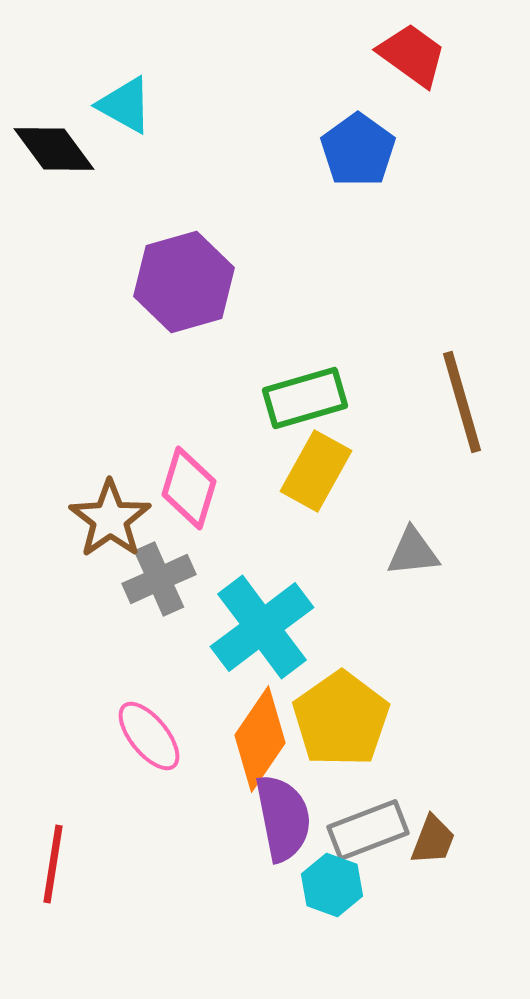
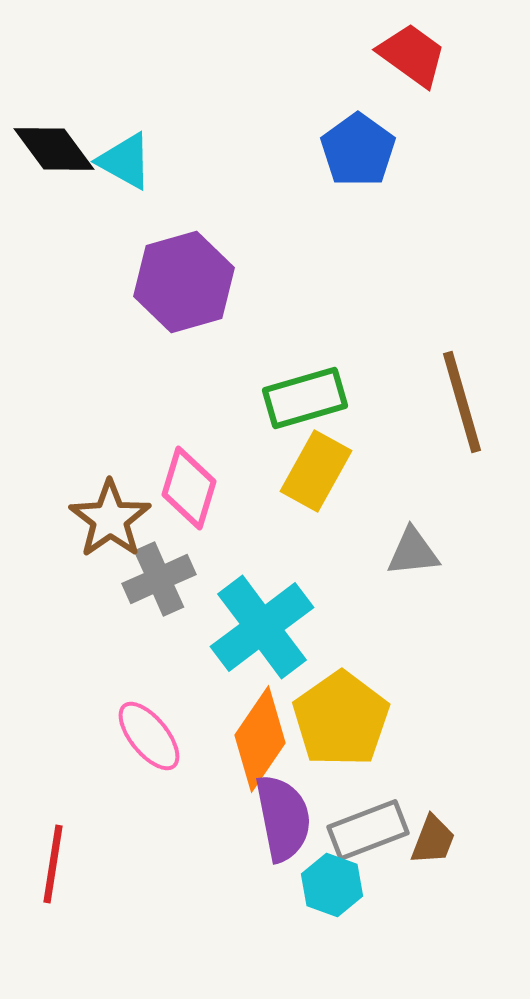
cyan triangle: moved 56 px down
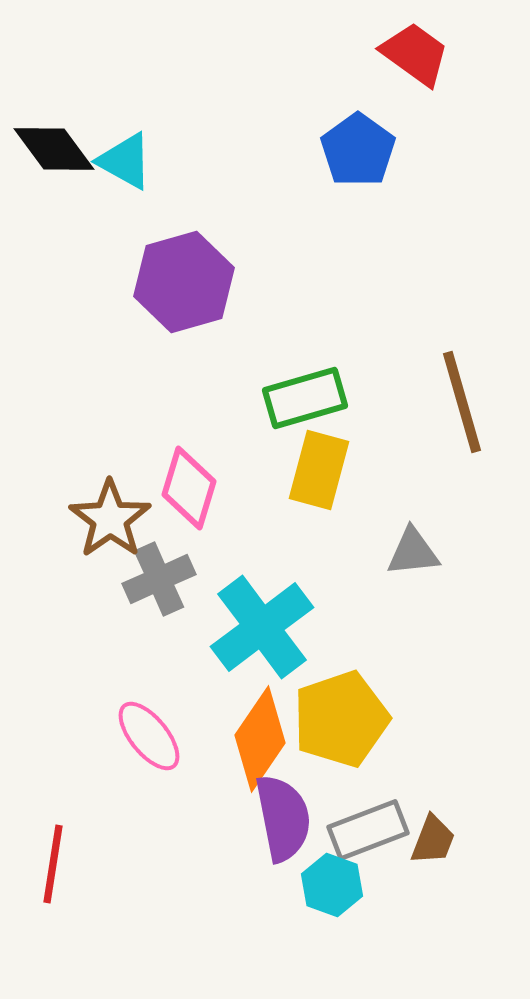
red trapezoid: moved 3 px right, 1 px up
yellow rectangle: moved 3 px right, 1 px up; rotated 14 degrees counterclockwise
yellow pentagon: rotated 16 degrees clockwise
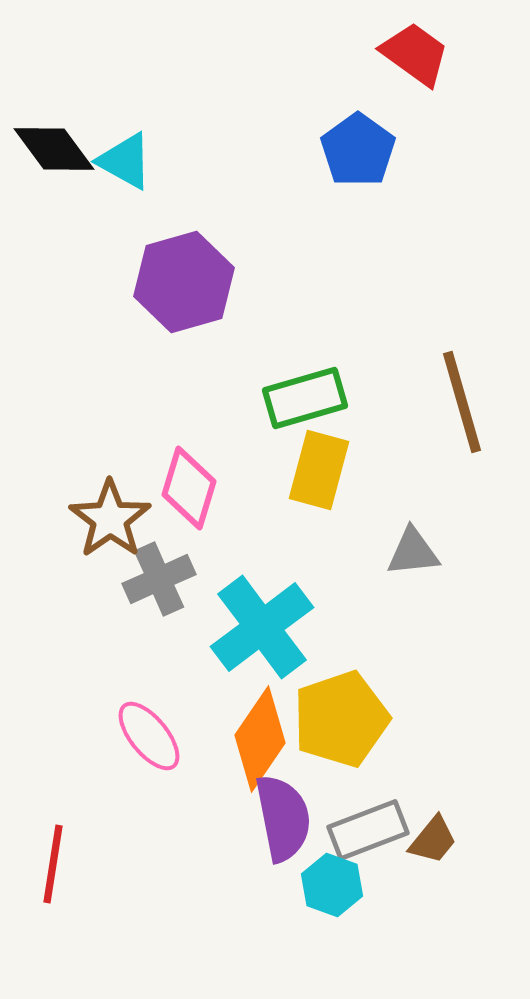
brown trapezoid: rotated 18 degrees clockwise
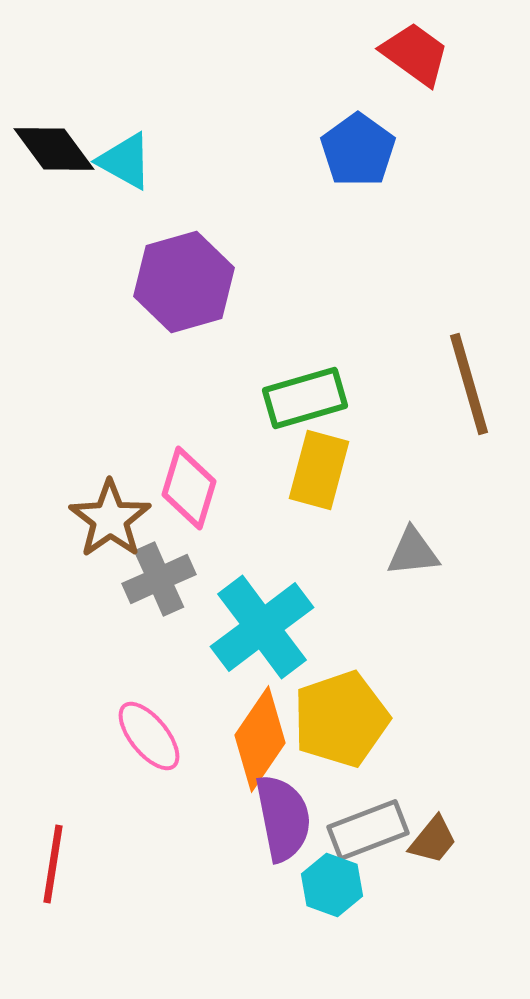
brown line: moved 7 px right, 18 px up
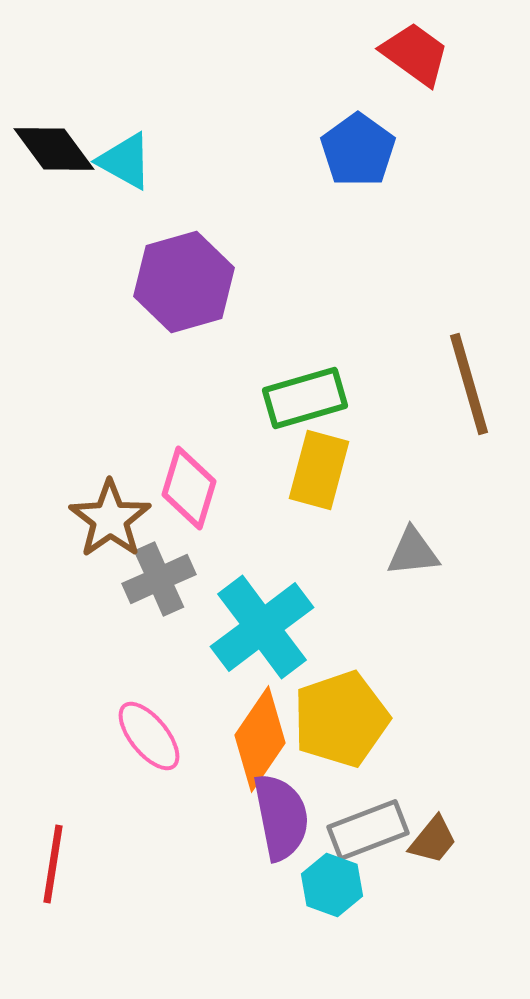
purple semicircle: moved 2 px left, 1 px up
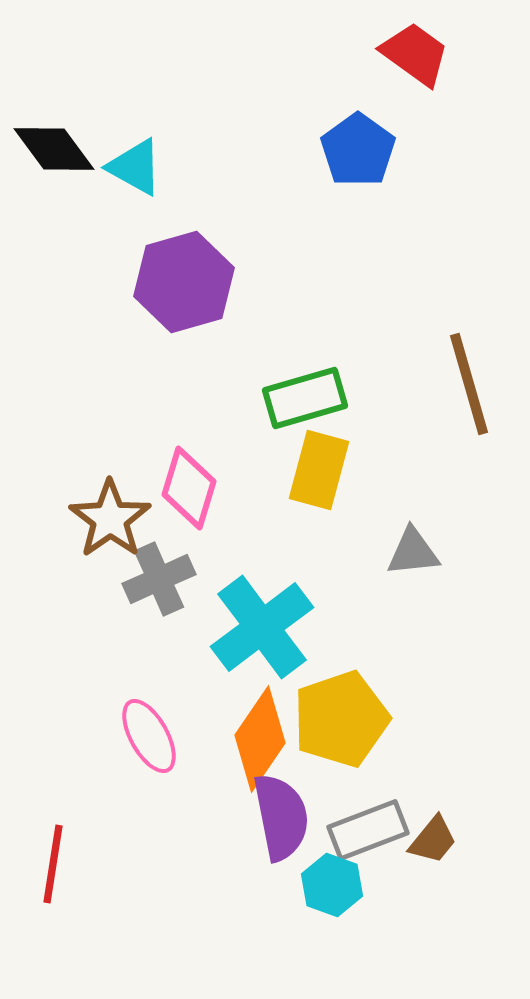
cyan triangle: moved 10 px right, 6 px down
pink ellipse: rotated 10 degrees clockwise
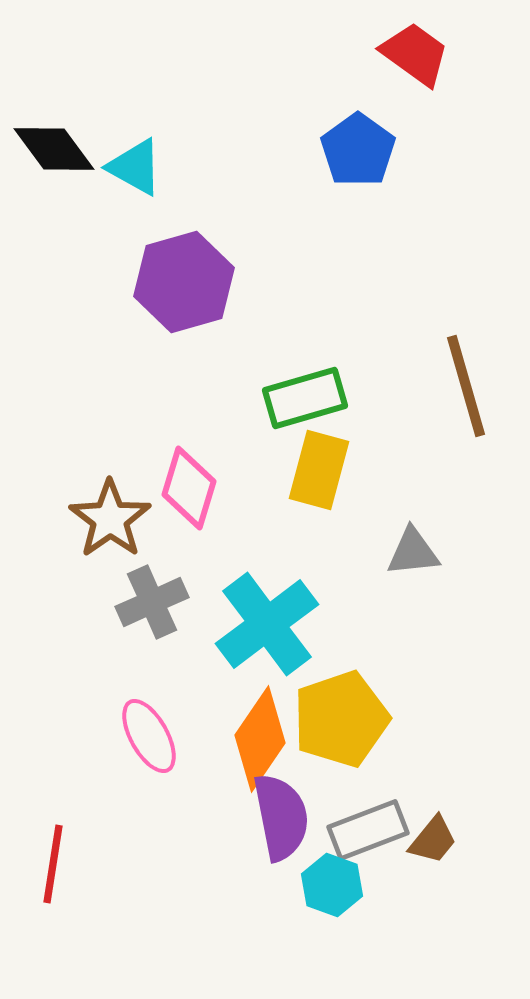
brown line: moved 3 px left, 2 px down
gray cross: moved 7 px left, 23 px down
cyan cross: moved 5 px right, 3 px up
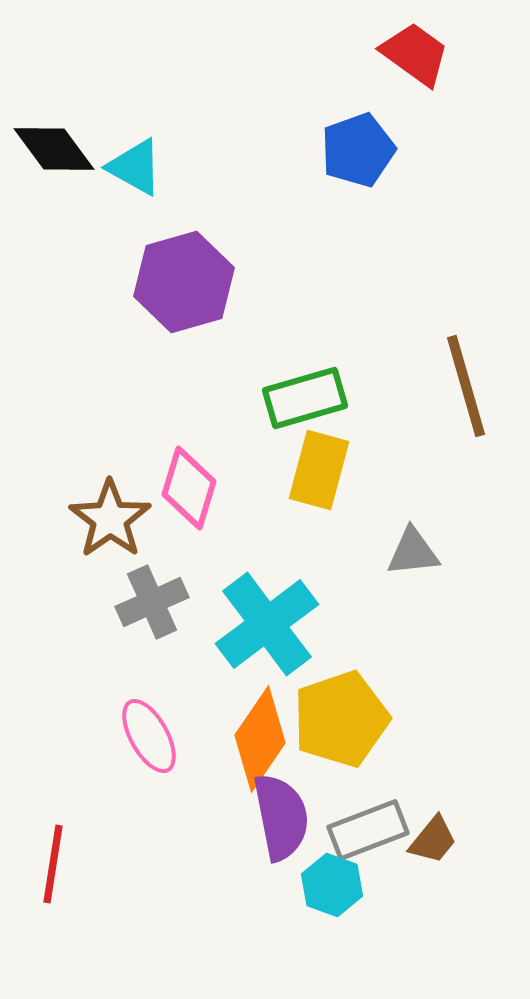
blue pentagon: rotated 16 degrees clockwise
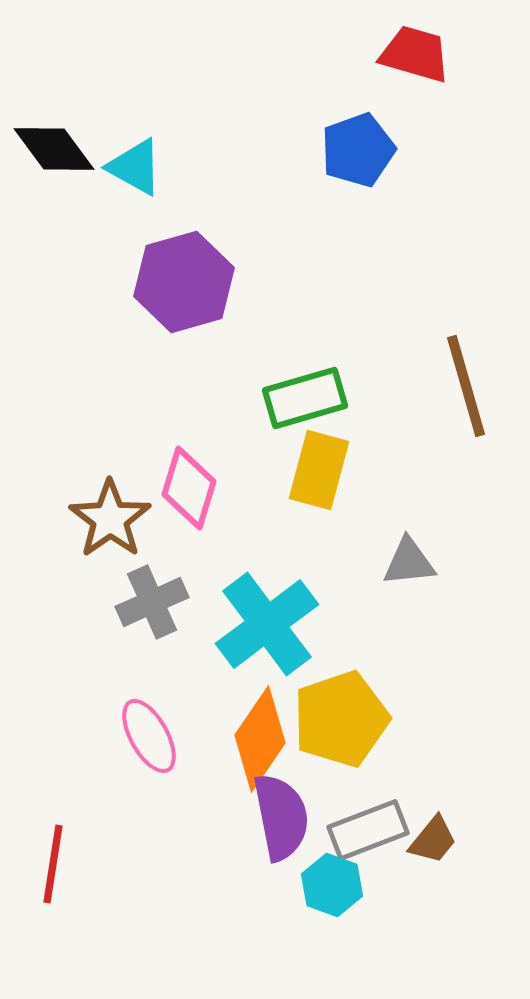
red trapezoid: rotated 20 degrees counterclockwise
gray triangle: moved 4 px left, 10 px down
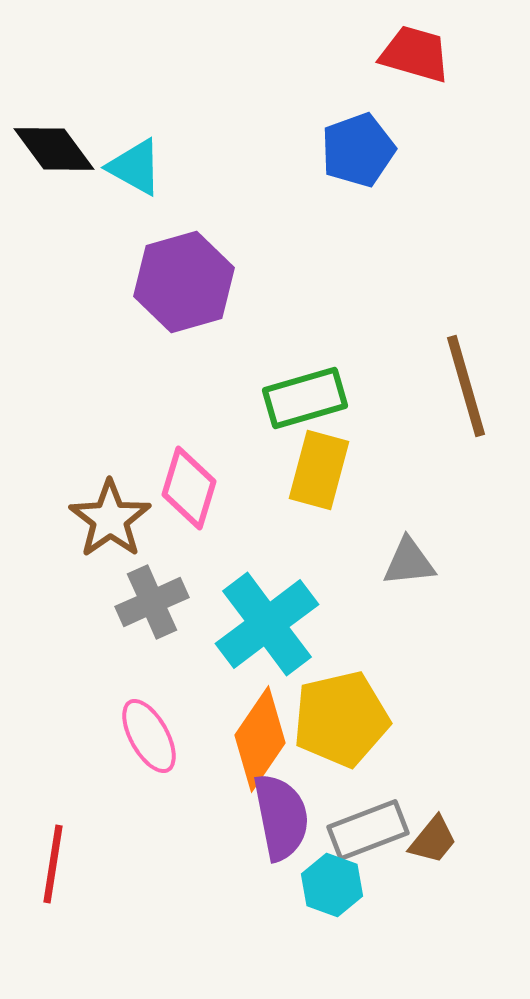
yellow pentagon: rotated 6 degrees clockwise
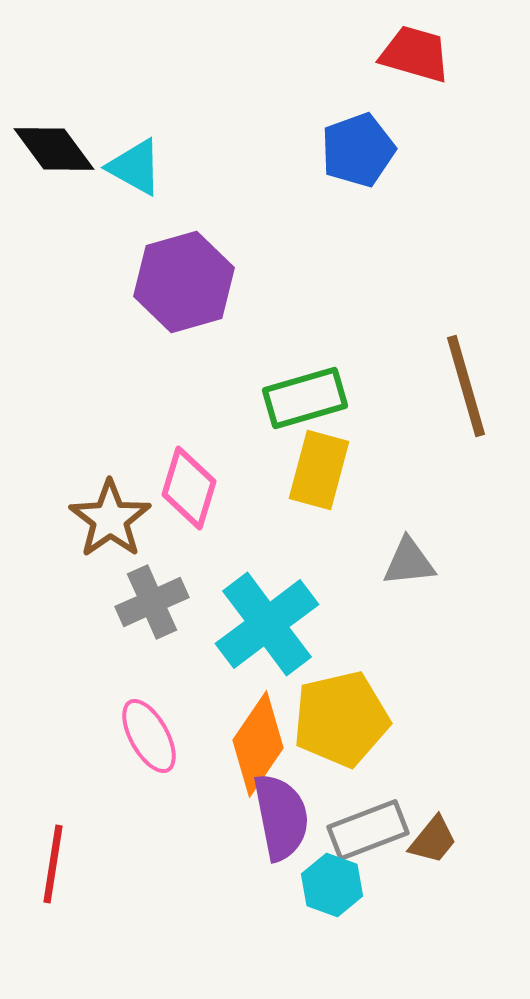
orange diamond: moved 2 px left, 5 px down
